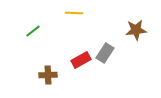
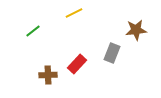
yellow line: rotated 30 degrees counterclockwise
gray rectangle: moved 7 px right; rotated 12 degrees counterclockwise
red rectangle: moved 4 px left, 4 px down; rotated 18 degrees counterclockwise
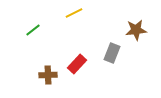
green line: moved 1 px up
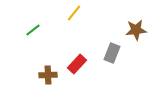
yellow line: rotated 24 degrees counterclockwise
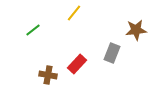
brown cross: rotated 12 degrees clockwise
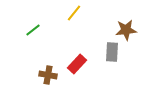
brown star: moved 10 px left
gray rectangle: moved 1 px up; rotated 18 degrees counterclockwise
